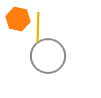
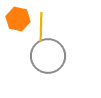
yellow line: moved 3 px right
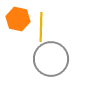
gray circle: moved 3 px right, 3 px down
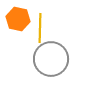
yellow line: moved 1 px left, 1 px down
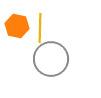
orange hexagon: moved 1 px left, 7 px down
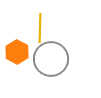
orange hexagon: moved 26 px down; rotated 15 degrees clockwise
